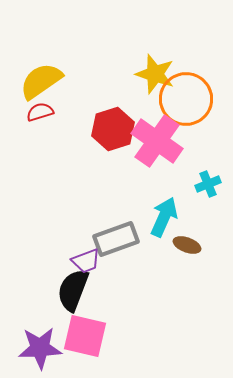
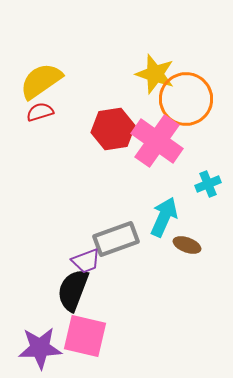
red hexagon: rotated 9 degrees clockwise
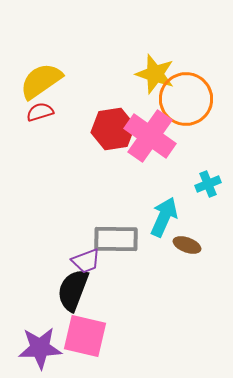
pink cross: moved 7 px left, 5 px up
gray rectangle: rotated 21 degrees clockwise
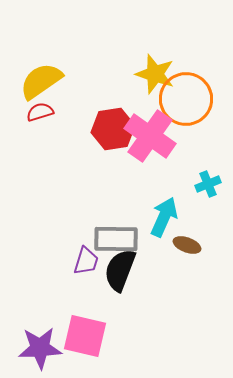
purple trapezoid: rotated 52 degrees counterclockwise
black semicircle: moved 47 px right, 20 px up
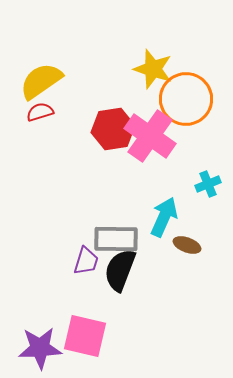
yellow star: moved 2 px left, 5 px up
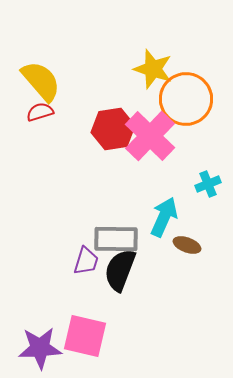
yellow semicircle: rotated 84 degrees clockwise
pink cross: rotated 9 degrees clockwise
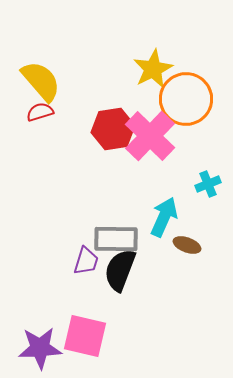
yellow star: rotated 27 degrees clockwise
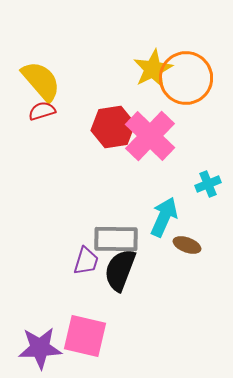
orange circle: moved 21 px up
red semicircle: moved 2 px right, 1 px up
red hexagon: moved 2 px up
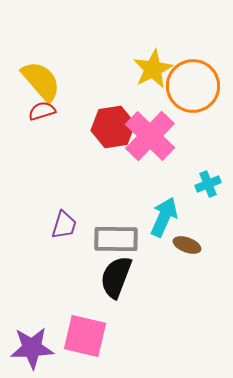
orange circle: moved 7 px right, 8 px down
purple trapezoid: moved 22 px left, 36 px up
black semicircle: moved 4 px left, 7 px down
purple star: moved 8 px left
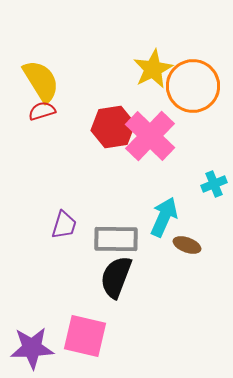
yellow semicircle: rotated 9 degrees clockwise
cyan cross: moved 6 px right
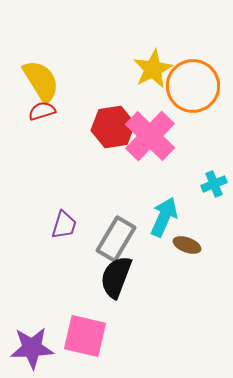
gray rectangle: rotated 60 degrees counterclockwise
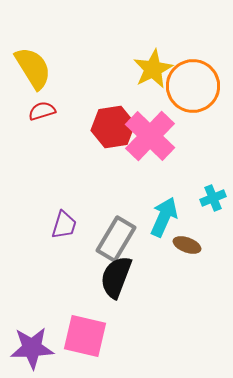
yellow semicircle: moved 8 px left, 13 px up
cyan cross: moved 1 px left, 14 px down
